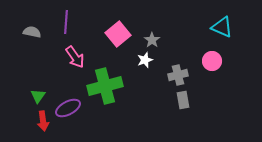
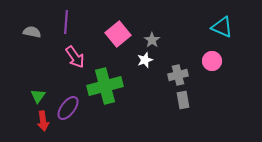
purple ellipse: rotated 25 degrees counterclockwise
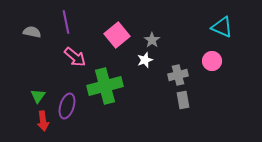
purple line: rotated 15 degrees counterclockwise
pink square: moved 1 px left, 1 px down
pink arrow: rotated 15 degrees counterclockwise
purple ellipse: moved 1 px left, 2 px up; rotated 20 degrees counterclockwise
